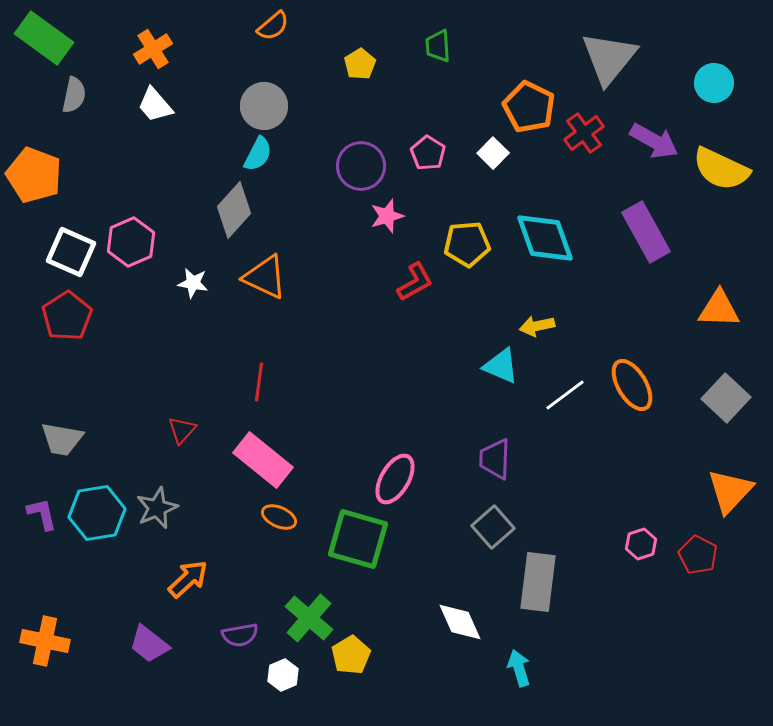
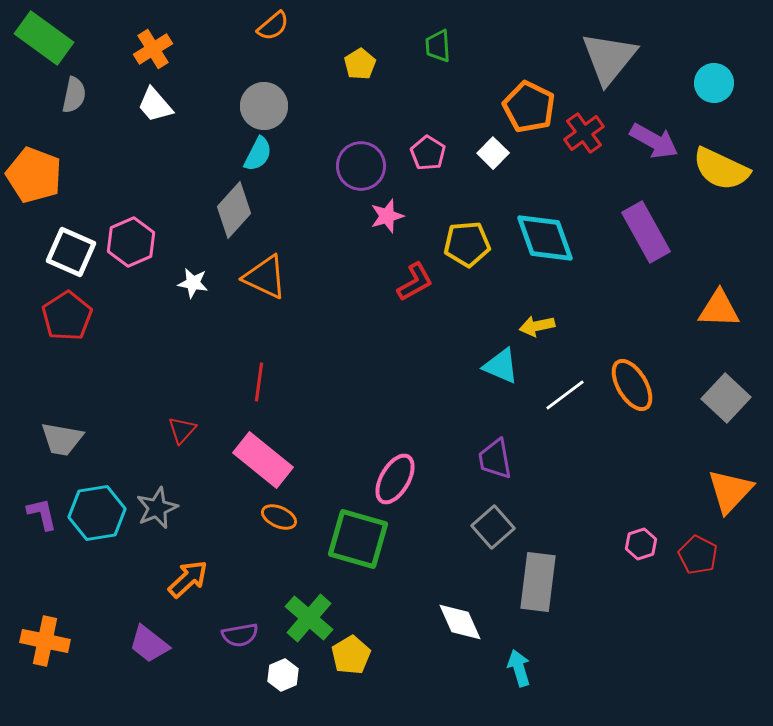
purple trapezoid at (495, 459): rotated 12 degrees counterclockwise
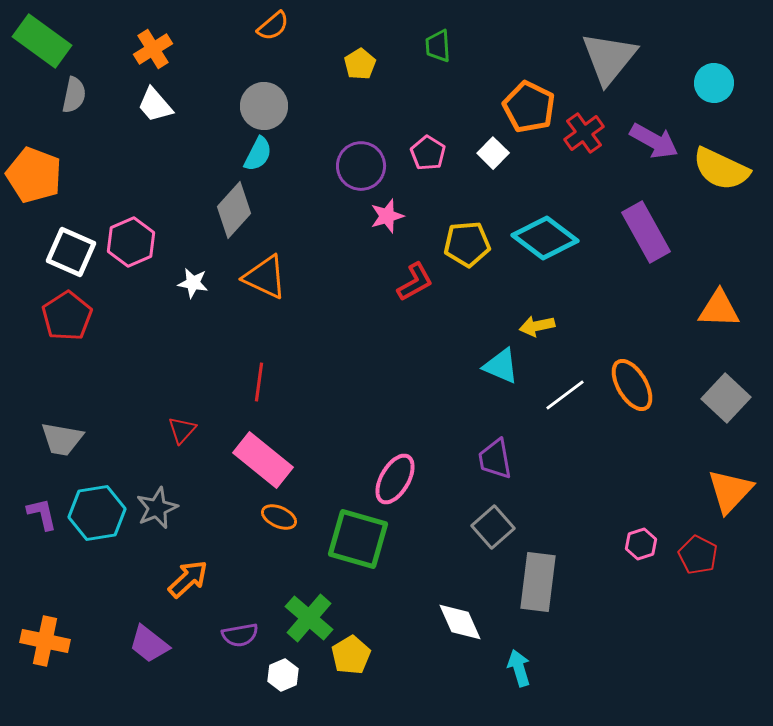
green rectangle at (44, 38): moved 2 px left, 3 px down
cyan diamond at (545, 238): rotated 34 degrees counterclockwise
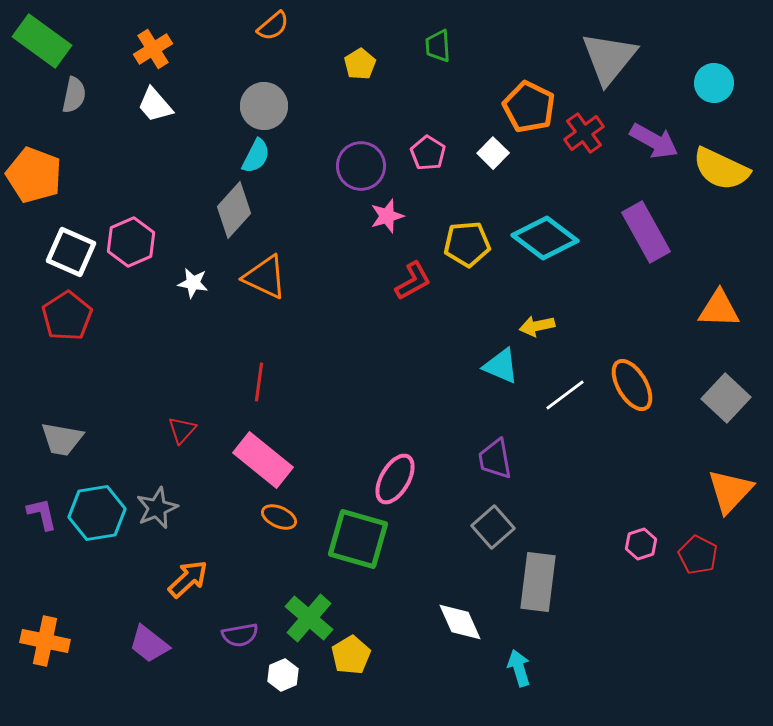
cyan semicircle at (258, 154): moved 2 px left, 2 px down
red L-shape at (415, 282): moved 2 px left, 1 px up
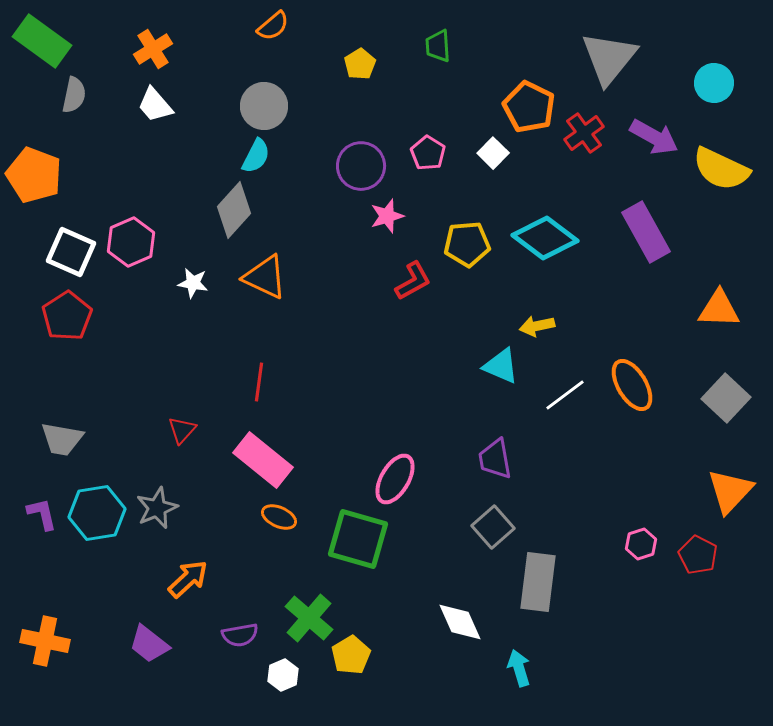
purple arrow at (654, 141): moved 4 px up
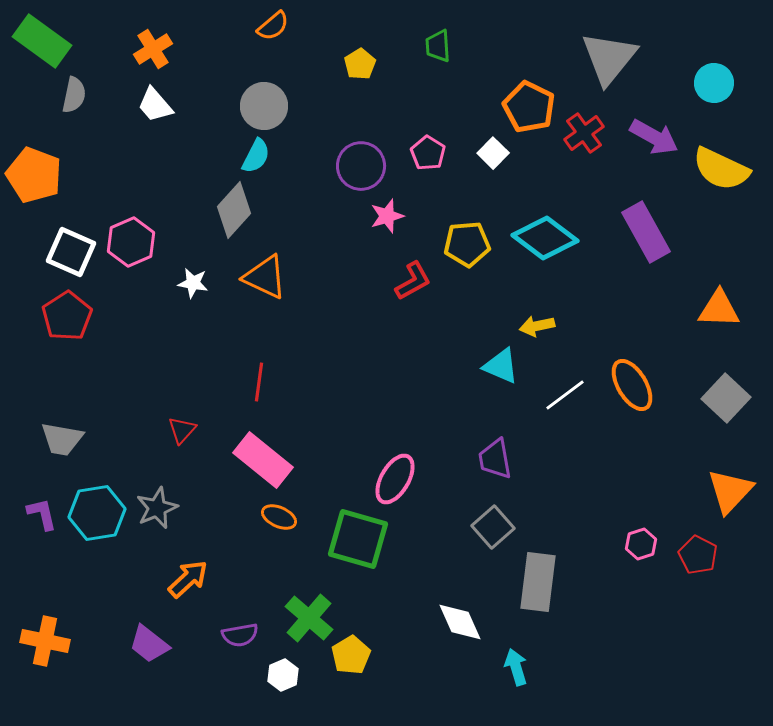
cyan arrow at (519, 668): moved 3 px left, 1 px up
